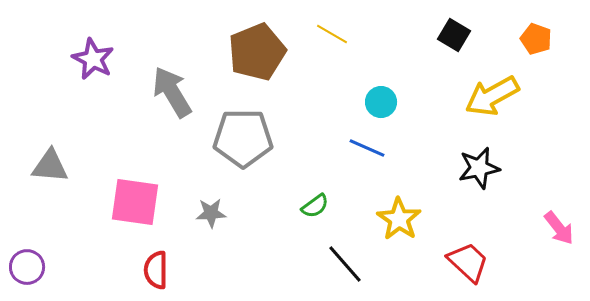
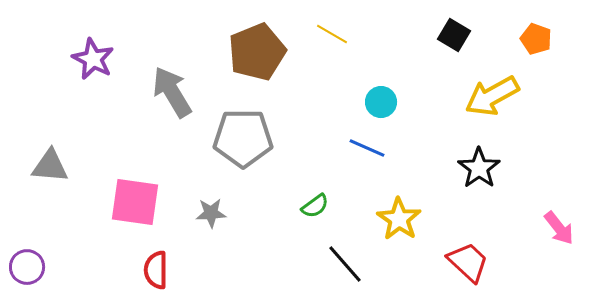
black star: rotated 24 degrees counterclockwise
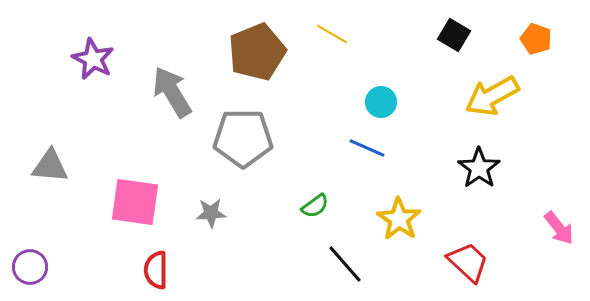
purple circle: moved 3 px right
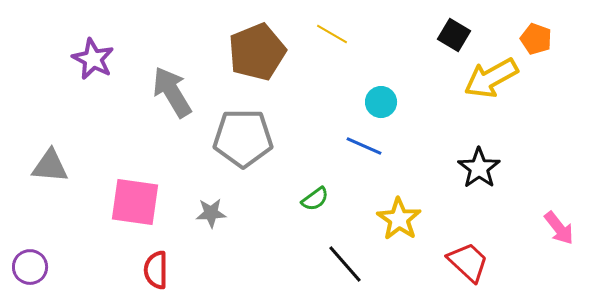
yellow arrow: moved 1 px left, 18 px up
blue line: moved 3 px left, 2 px up
green semicircle: moved 7 px up
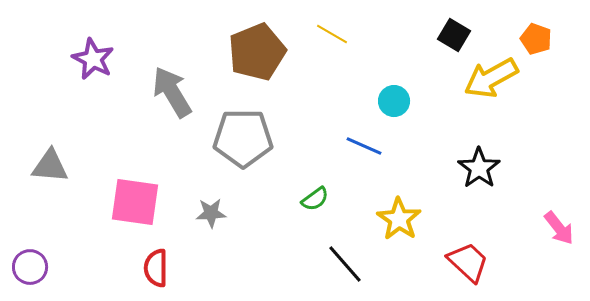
cyan circle: moved 13 px right, 1 px up
red semicircle: moved 2 px up
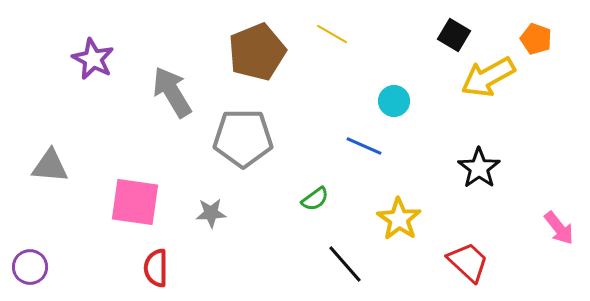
yellow arrow: moved 3 px left, 1 px up
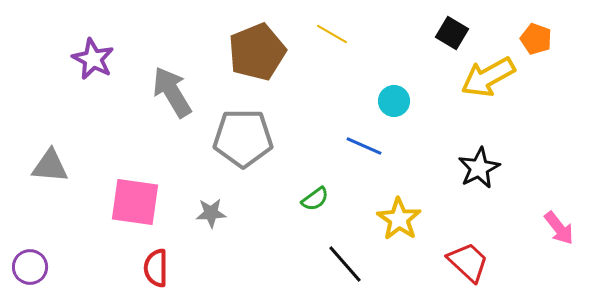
black square: moved 2 px left, 2 px up
black star: rotated 9 degrees clockwise
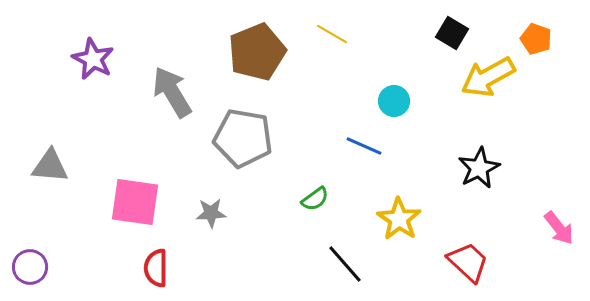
gray pentagon: rotated 10 degrees clockwise
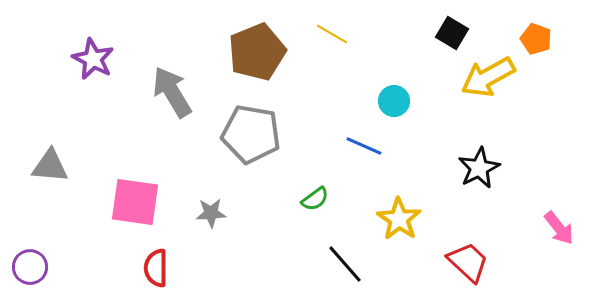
gray pentagon: moved 8 px right, 4 px up
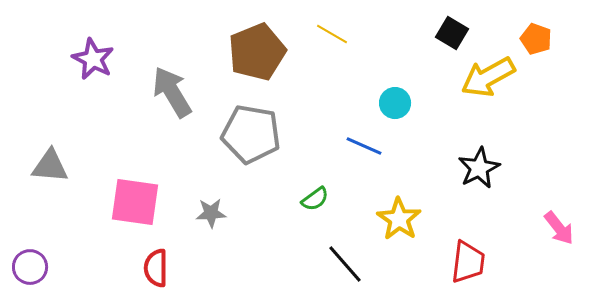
cyan circle: moved 1 px right, 2 px down
red trapezoid: rotated 54 degrees clockwise
